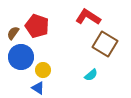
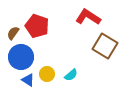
brown square: moved 2 px down
yellow circle: moved 4 px right, 4 px down
cyan semicircle: moved 20 px left
blue triangle: moved 10 px left, 8 px up
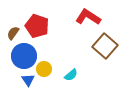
brown square: rotated 10 degrees clockwise
blue circle: moved 3 px right, 1 px up
yellow circle: moved 3 px left, 5 px up
blue triangle: rotated 24 degrees clockwise
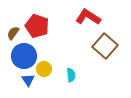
cyan semicircle: rotated 56 degrees counterclockwise
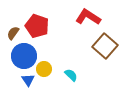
cyan semicircle: rotated 40 degrees counterclockwise
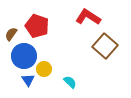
brown semicircle: moved 2 px left, 1 px down
cyan semicircle: moved 1 px left, 7 px down
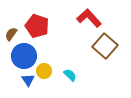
red L-shape: moved 1 px right, 1 px down; rotated 15 degrees clockwise
yellow circle: moved 2 px down
cyan semicircle: moved 7 px up
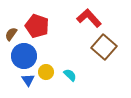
brown square: moved 1 px left, 1 px down
yellow circle: moved 2 px right, 1 px down
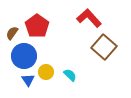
red pentagon: rotated 15 degrees clockwise
brown semicircle: moved 1 px right, 1 px up
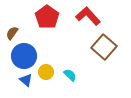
red L-shape: moved 1 px left, 2 px up
red pentagon: moved 10 px right, 9 px up
blue triangle: moved 2 px left; rotated 16 degrees counterclockwise
